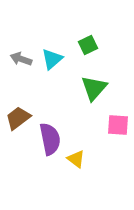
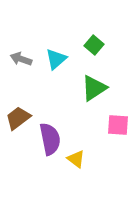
green square: moved 6 px right; rotated 24 degrees counterclockwise
cyan triangle: moved 4 px right
green triangle: rotated 16 degrees clockwise
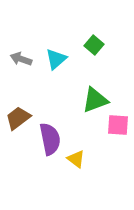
green triangle: moved 1 px right, 12 px down; rotated 12 degrees clockwise
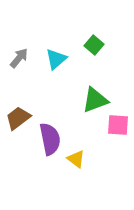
gray arrow: moved 2 px left, 1 px up; rotated 110 degrees clockwise
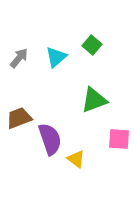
green square: moved 2 px left
cyan triangle: moved 2 px up
green triangle: moved 1 px left
brown trapezoid: moved 1 px right; rotated 16 degrees clockwise
pink square: moved 1 px right, 14 px down
purple semicircle: rotated 8 degrees counterclockwise
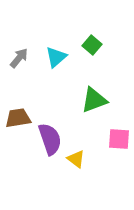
brown trapezoid: moved 1 px left; rotated 12 degrees clockwise
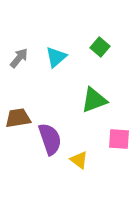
green square: moved 8 px right, 2 px down
yellow triangle: moved 3 px right, 1 px down
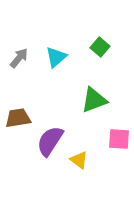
purple semicircle: moved 2 px down; rotated 128 degrees counterclockwise
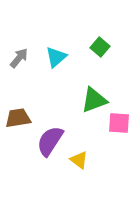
pink square: moved 16 px up
